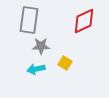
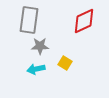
gray star: moved 1 px left
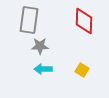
red diamond: rotated 64 degrees counterclockwise
yellow square: moved 17 px right, 7 px down
cyan arrow: moved 7 px right; rotated 12 degrees clockwise
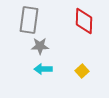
yellow square: moved 1 px down; rotated 16 degrees clockwise
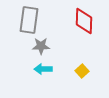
gray star: moved 1 px right
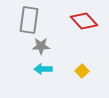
red diamond: rotated 44 degrees counterclockwise
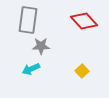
gray rectangle: moved 1 px left
cyan arrow: moved 12 px left; rotated 24 degrees counterclockwise
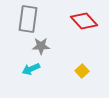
gray rectangle: moved 1 px up
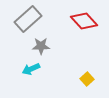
gray rectangle: rotated 40 degrees clockwise
yellow square: moved 5 px right, 8 px down
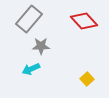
gray rectangle: moved 1 px right; rotated 8 degrees counterclockwise
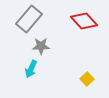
cyan arrow: rotated 42 degrees counterclockwise
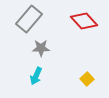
gray star: moved 2 px down
cyan arrow: moved 5 px right, 7 px down
